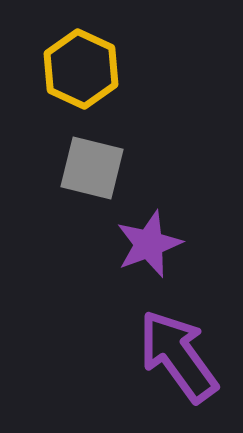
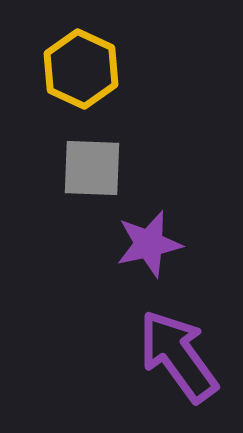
gray square: rotated 12 degrees counterclockwise
purple star: rotated 8 degrees clockwise
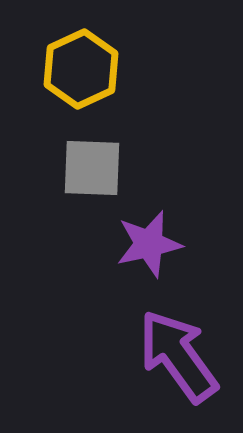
yellow hexagon: rotated 10 degrees clockwise
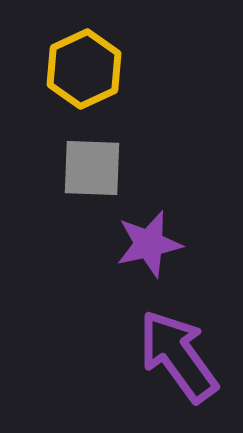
yellow hexagon: moved 3 px right
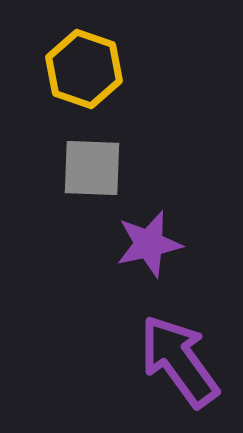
yellow hexagon: rotated 16 degrees counterclockwise
purple arrow: moved 1 px right, 5 px down
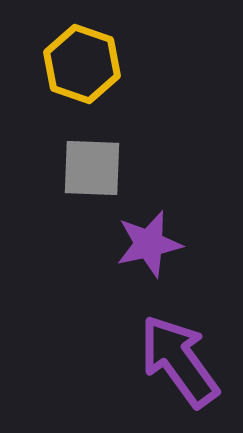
yellow hexagon: moved 2 px left, 5 px up
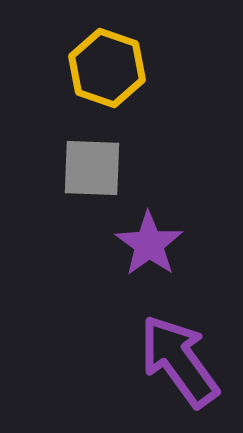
yellow hexagon: moved 25 px right, 4 px down
purple star: rotated 24 degrees counterclockwise
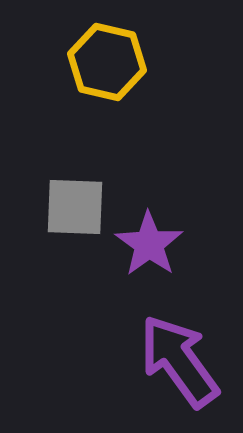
yellow hexagon: moved 6 px up; rotated 6 degrees counterclockwise
gray square: moved 17 px left, 39 px down
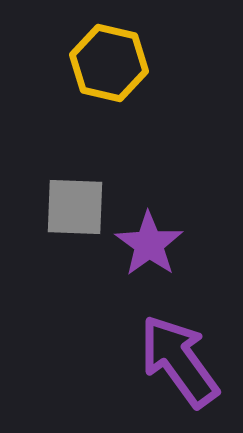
yellow hexagon: moved 2 px right, 1 px down
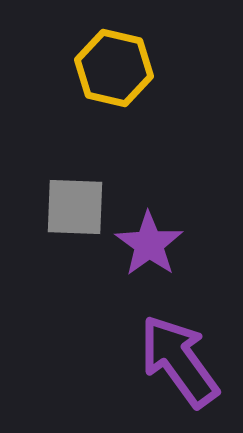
yellow hexagon: moved 5 px right, 5 px down
